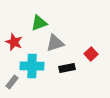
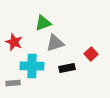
green triangle: moved 4 px right
gray rectangle: moved 1 px right, 1 px down; rotated 48 degrees clockwise
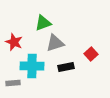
black rectangle: moved 1 px left, 1 px up
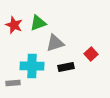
green triangle: moved 5 px left
red star: moved 17 px up
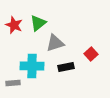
green triangle: rotated 18 degrees counterclockwise
